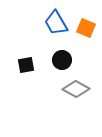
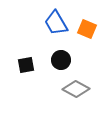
orange square: moved 1 px right, 1 px down
black circle: moved 1 px left
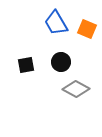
black circle: moved 2 px down
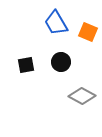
orange square: moved 1 px right, 3 px down
gray diamond: moved 6 px right, 7 px down
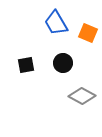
orange square: moved 1 px down
black circle: moved 2 px right, 1 px down
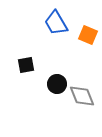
orange square: moved 2 px down
black circle: moved 6 px left, 21 px down
gray diamond: rotated 40 degrees clockwise
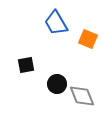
orange square: moved 4 px down
